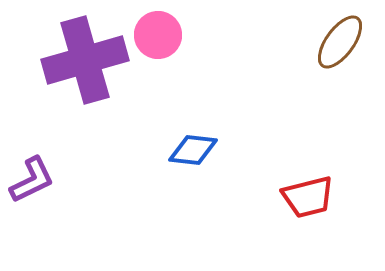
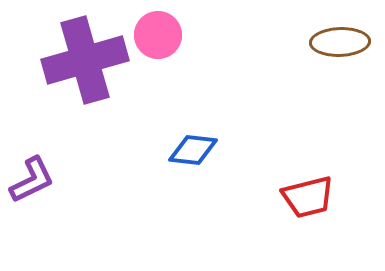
brown ellipse: rotated 52 degrees clockwise
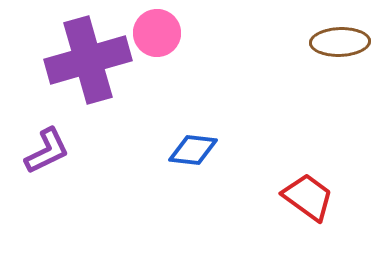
pink circle: moved 1 px left, 2 px up
purple cross: moved 3 px right
purple L-shape: moved 15 px right, 29 px up
red trapezoid: rotated 130 degrees counterclockwise
